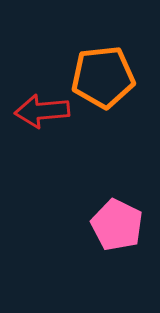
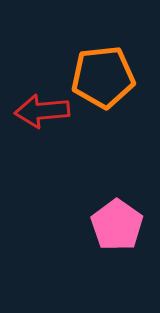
pink pentagon: rotated 9 degrees clockwise
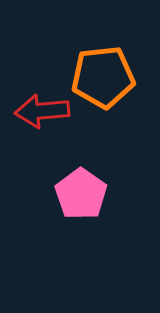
pink pentagon: moved 36 px left, 31 px up
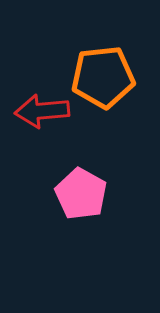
pink pentagon: rotated 6 degrees counterclockwise
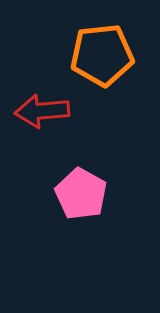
orange pentagon: moved 1 px left, 22 px up
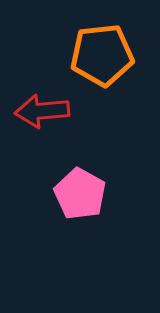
pink pentagon: moved 1 px left
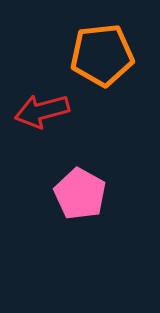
red arrow: rotated 10 degrees counterclockwise
